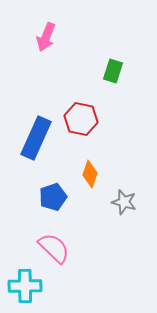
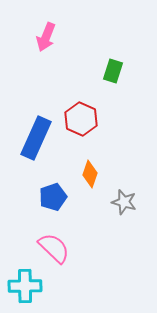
red hexagon: rotated 12 degrees clockwise
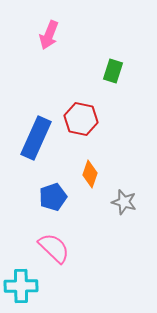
pink arrow: moved 3 px right, 2 px up
red hexagon: rotated 12 degrees counterclockwise
cyan cross: moved 4 px left
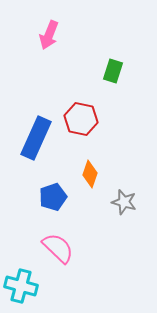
pink semicircle: moved 4 px right
cyan cross: rotated 16 degrees clockwise
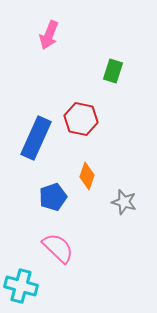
orange diamond: moved 3 px left, 2 px down
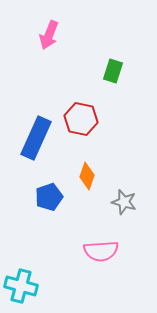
blue pentagon: moved 4 px left
pink semicircle: moved 43 px right, 3 px down; rotated 132 degrees clockwise
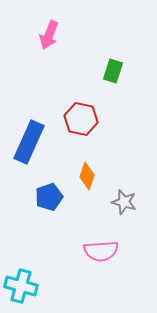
blue rectangle: moved 7 px left, 4 px down
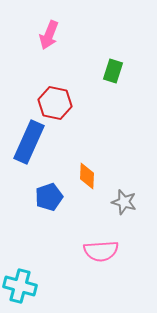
red hexagon: moved 26 px left, 16 px up
orange diamond: rotated 16 degrees counterclockwise
cyan cross: moved 1 px left
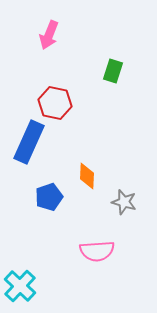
pink semicircle: moved 4 px left
cyan cross: rotated 28 degrees clockwise
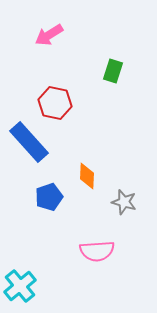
pink arrow: rotated 36 degrees clockwise
blue rectangle: rotated 66 degrees counterclockwise
cyan cross: rotated 8 degrees clockwise
